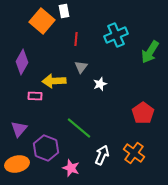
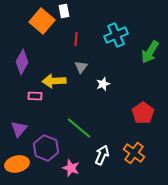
white star: moved 3 px right
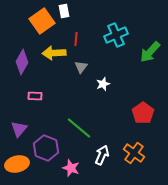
orange square: rotated 15 degrees clockwise
green arrow: rotated 10 degrees clockwise
yellow arrow: moved 28 px up
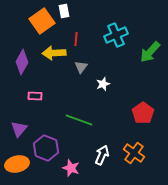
green line: moved 8 px up; rotated 20 degrees counterclockwise
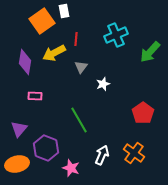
yellow arrow: rotated 25 degrees counterclockwise
purple diamond: moved 3 px right; rotated 20 degrees counterclockwise
green line: rotated 40 degrees clockwise
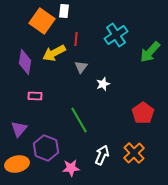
white rectangle: rotated 16 degrees clockwise
orange square: rotated 20 degrees counterclockwise
cyan cross: rotated 10 degrees counterclockwise
orange cross: rotated 10 degrees clockwise
pink star: rotated 24 degrees counterclockwise
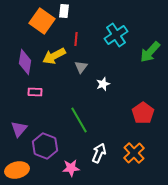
yellow arrow: moved 3 px down
pink rectangle: moved 4 px up
purple hexagon: moved 1 px left, 2 px up
white arrow: moved 3 px left, 2 px up
orange ellipse: moved 6 px down
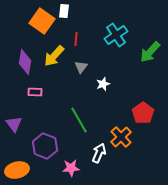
yellow arrow: rotated 20 degrees counterclockwise
purple triangle: moved 5 px left, 5 px up; rotated 18 degrees counterclockwise
orange cross: moved 13 px left, 16 px up
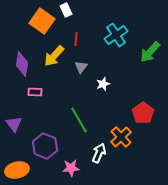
white rectangle: moved 2 px right, 1 px up; rotated 32 degrees counterclockwise
purple diamond: moved 3 px left, 2 px down
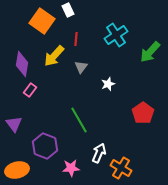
white rectangle: moved 2 px right
white star: moved 5 px right
pink rectangle: moved 5 px left, 2 px up; rotated 56 degrees counterclockwise
orange cross: moved 31 px down; rotated 15 degrees counterclockwise
